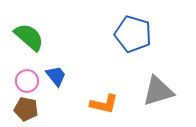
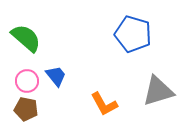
green semicircle: moved 3 px left, 1 px down
orange L-shape: rotated 48 degrees clockwise
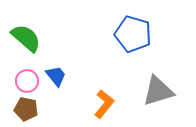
orange L-shape: rotated 112 degrees counterclockwise
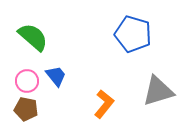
green semicircle: moved 7 px right, 1 px up
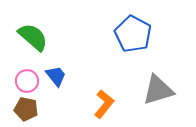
blue pentagon: rotated 12 degrees clockwise
gray triangle: moved 1 px up
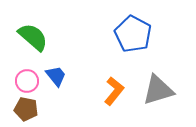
orange L-shape: moved 10 px right, 13 px up
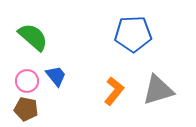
blue pentagon: rotated 30 degrees counterclockwise
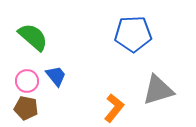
orange L-shape: moved 17 px down
brown pentagon: moved 1 px up
